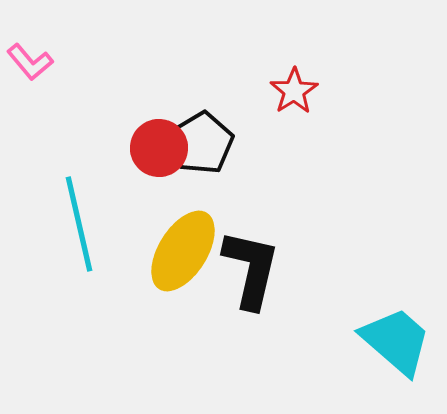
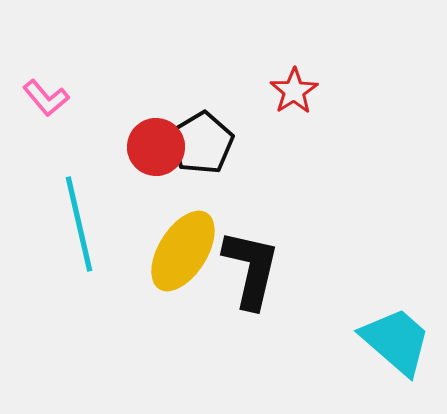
pink L-shape: moved 16 px right, 36 px down
red circle: moved 3 px left, 1 px up
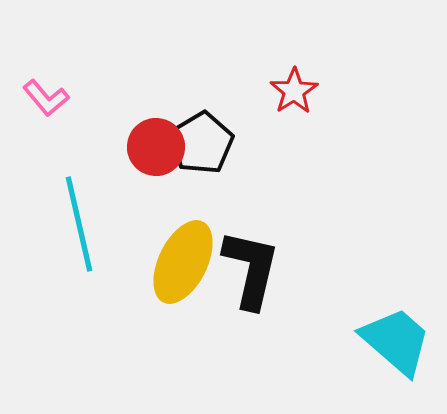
yellow ellipse: moved 11 px down; rotated 6 degrees counterclockwise
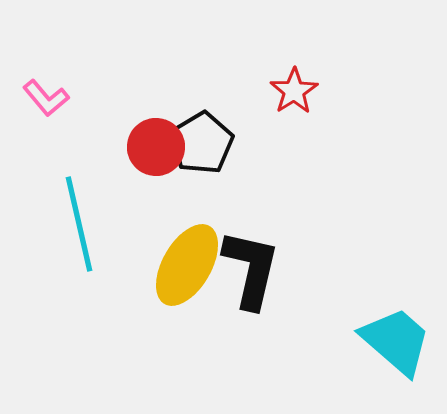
yellow ellipse: moved 4 px right, 3 px down; rotated 4 degrees clockwise
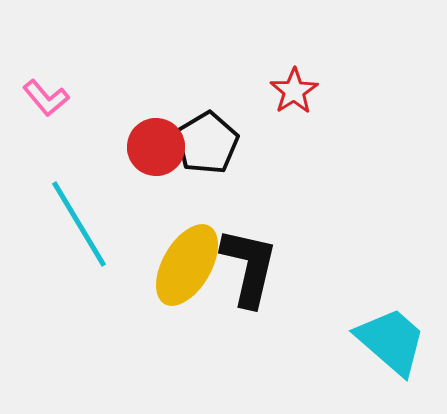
black pentagon: moved 5 px right
cyan line: rotated 18 degrees counterclockwise
black L-shape: moved 2 px left, 2 px up
cyan trapezoid: moved 5 px left
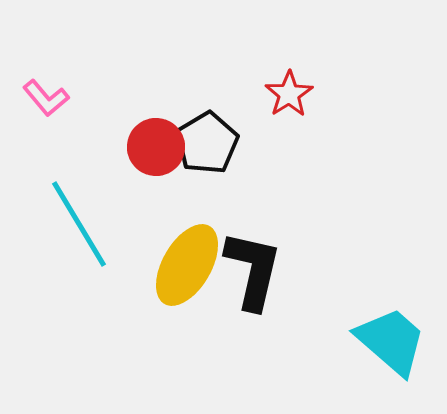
red star: moved 5 px left, 3 px down
black L-shape: moved 4 px right, 3 px down
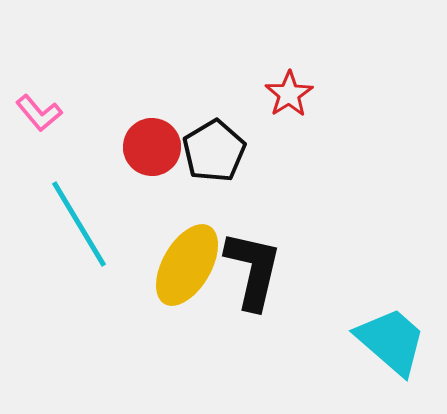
pink L-shape: moved 7 px left, 15 px down
black pentagon: moved 7 px right, 8 px down
red circle: moved 4 px left
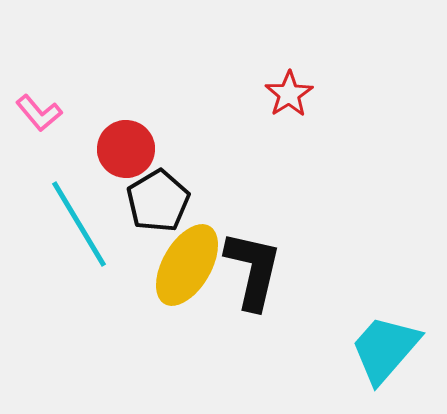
red circle: moved 26 px left, 2 px down
black pentagon: moved 56 px left, 50 px down
cyan trapezoid: moved 6 px left, 8 px down; rotated 90 degrees counterclockwise
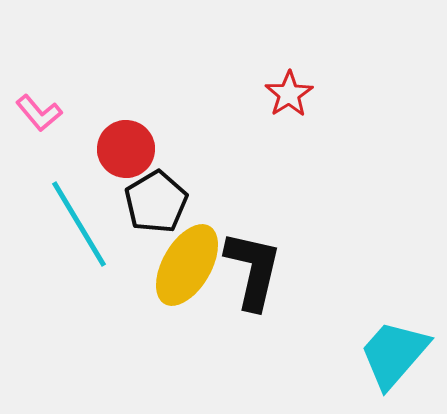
black pentagon: moved 2 px left, 1 px down
cyan trapezoid: moved 9 px right, 5 px down
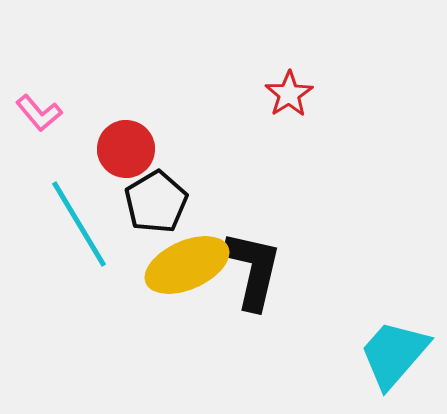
yellow ellipse: rotated 36 degrees clockwise
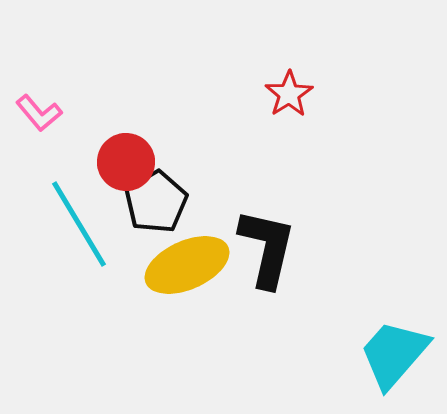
red circle: moved 13 px down
black L-shape: moved 14 px right, 22 px up
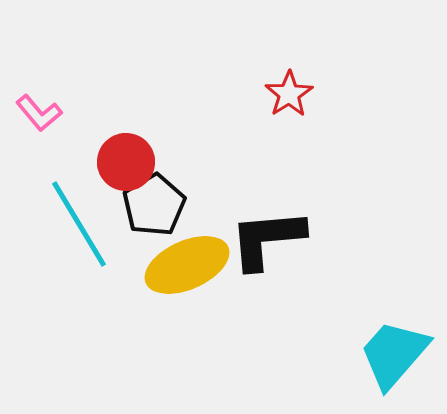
black pentagon: moved 2 px left, 3 px down
black L-shape: moved 9 px up; rotated 108 degrees counterclockwise
